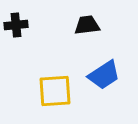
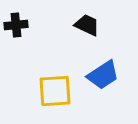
black trapezoid: rotated 32 degrees clockwise
blue trapezoid: moved 1 px left
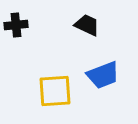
blue trapezoid: rotated 12 degrees clockwise
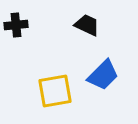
blue trapezoid: rotated 24 degrees counterclockwise
yellow square: rotated 6 degrees counterclockwise
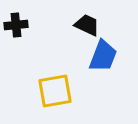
blue trapezoid: moved 19 px up; rotated 24 degrees counterclockwise
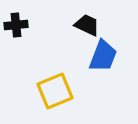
yellow square: rotated 12 degrees counterclockwise
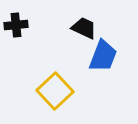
black trapezoid: moved 3 px left, 3 px down
yellow square: rotated 21 degrees counterclockwise
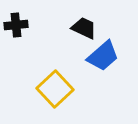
blue trapezoid: rotated 28 degrees clockwise
yellow square: moved 2 px up
